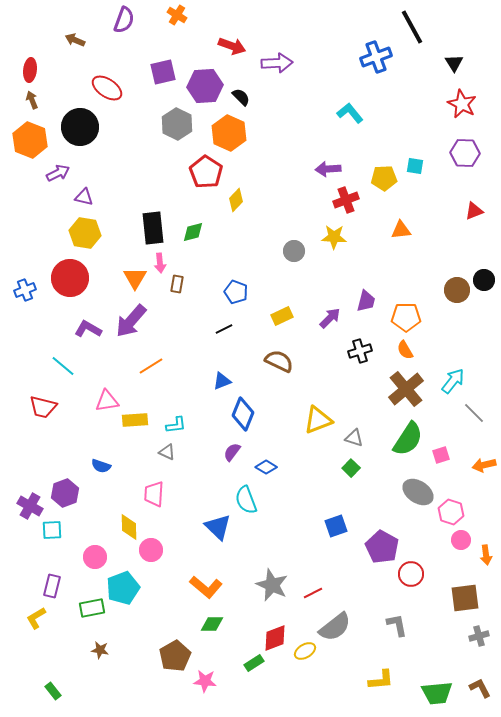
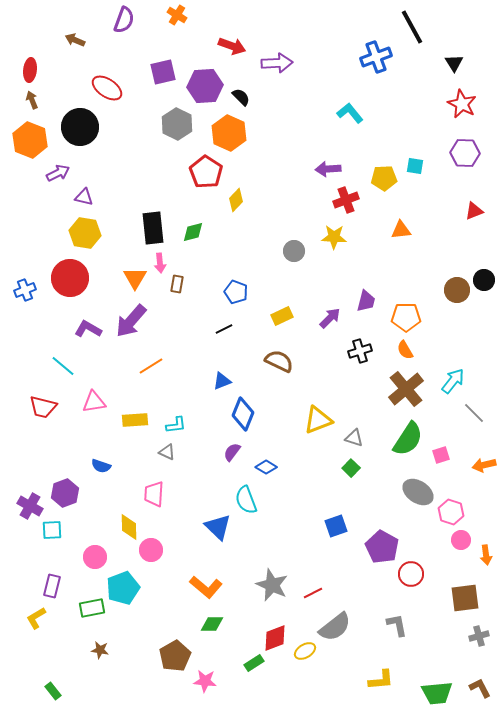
pink triangle at (107, 401): moved 13 px left, 1 px down
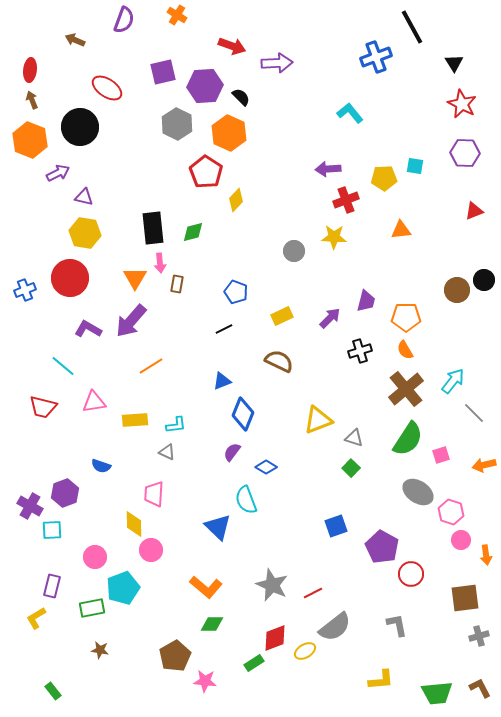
yellow diamond at (129, 527): moved 5 px right, 3 px up
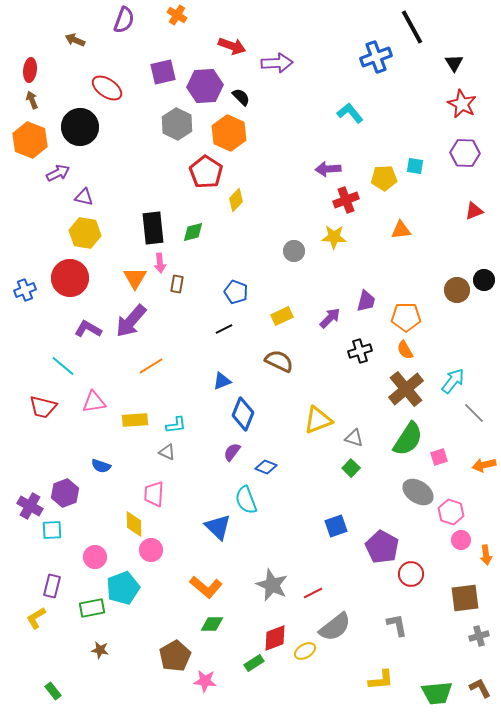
pink square at (441, 455): moved 2 px left, 2 px down
blue diamond at (266, 467): rotated 10 degrees counterclockwise
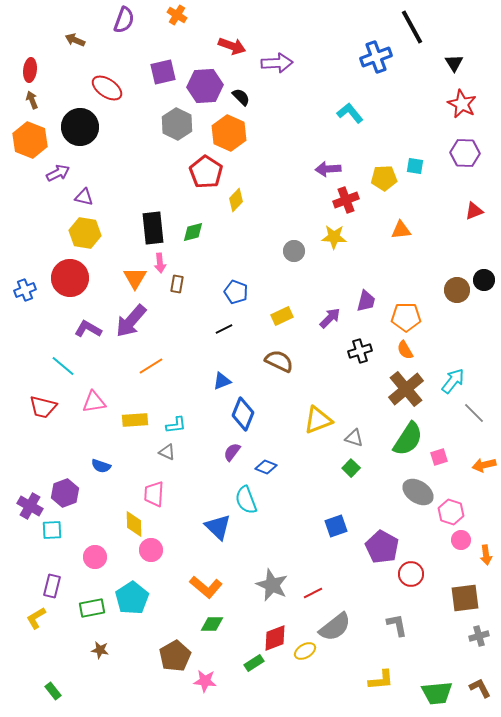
cyan pentagon at (123, 588): moved 9 px right, 10 px down; rotated 12 degrees counterclockwise
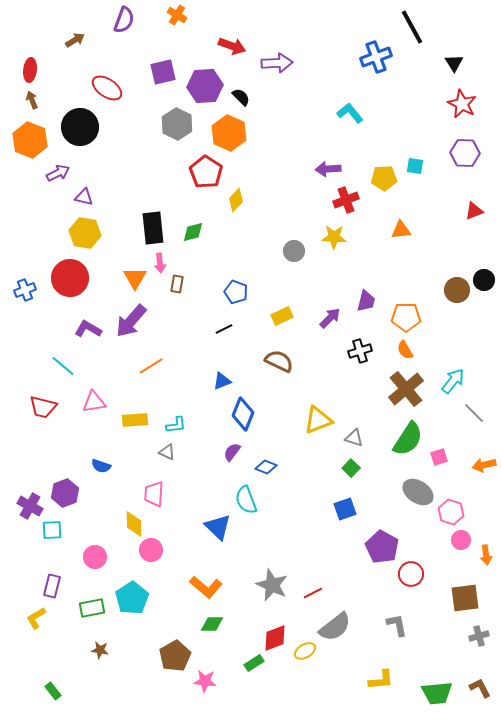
brown arrow at (75, 40): rotated 126 degrees clockwise
blue square at (336, 526): moved 9 px right, 17 px up
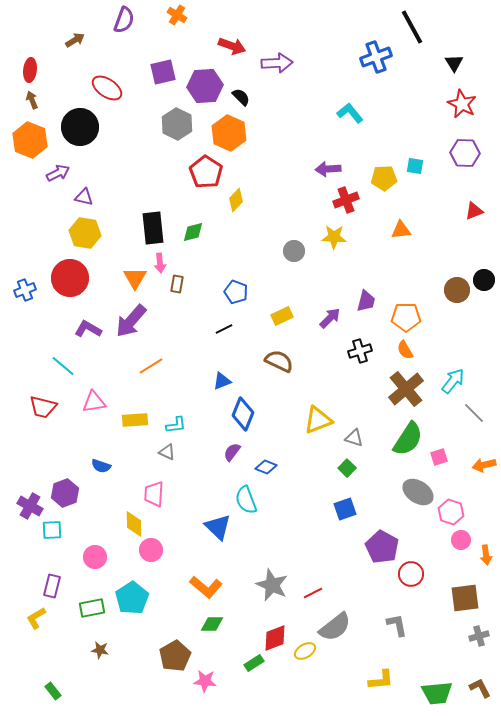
green square at (351, 468): moved 4 px left
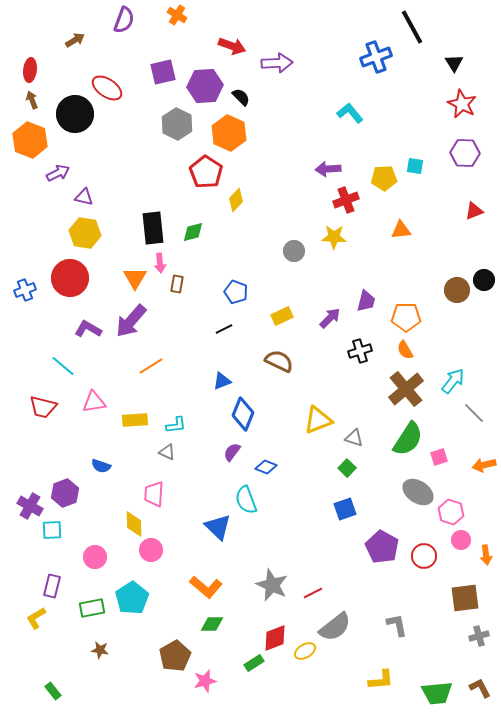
black circle at (80, 127): moved 5 px left, 13 px up
red circle at (411, 574): moved 13 px right, 18 px up
pink star at (205, 681): rotated 20 degrees counterclockwise
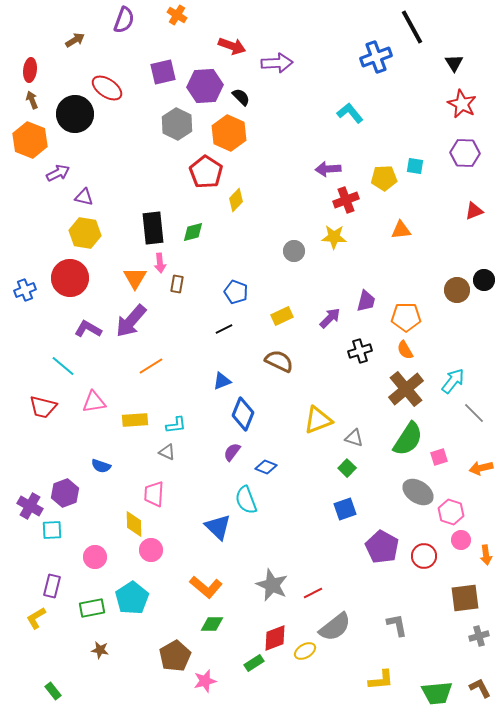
orange arrow at (484, 465): moved 3 px left, 3 px down
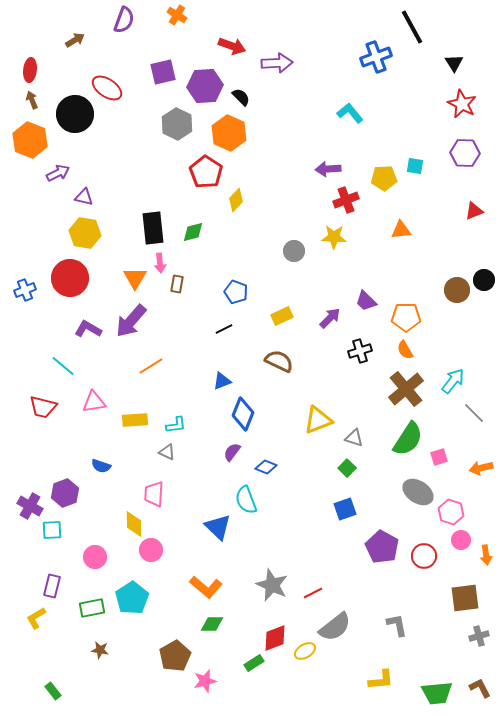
purple trapezoid at (366, 301): rotated 120 degrees clockwise
